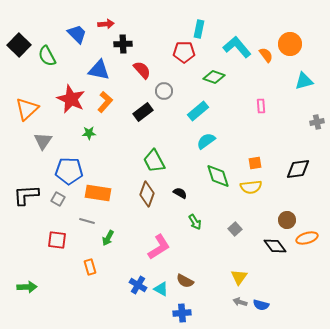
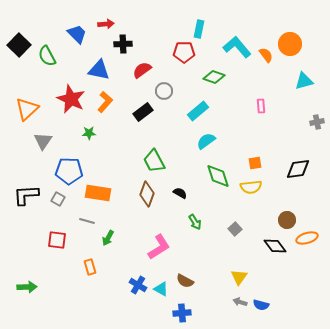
red semicircle at (142, 70): rotated 84 degrees counterclockwise
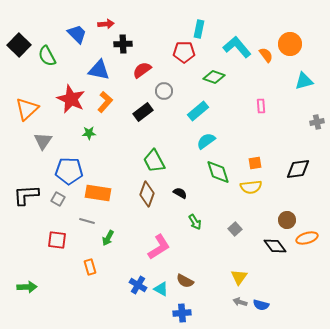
green diamond at (218, 176): moved 4 px up
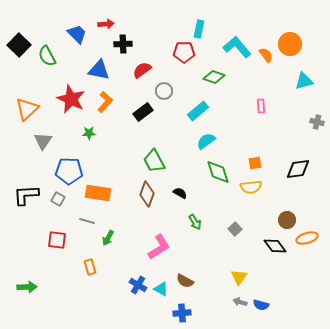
gray cross at (317, 122): rotated 24 degrees clockwise
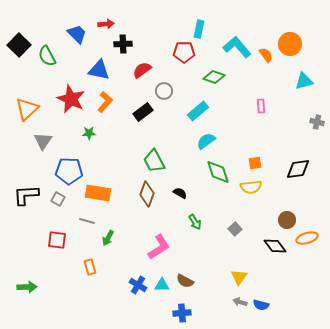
cyan triangle at (161, 289): moved 1 px right, 4 px up; rotated 28 degrees counterclockwise
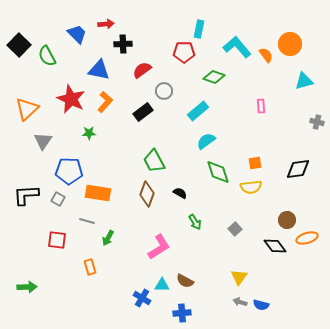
blue cross at (138, 285): moved 4 px right, 13 px down
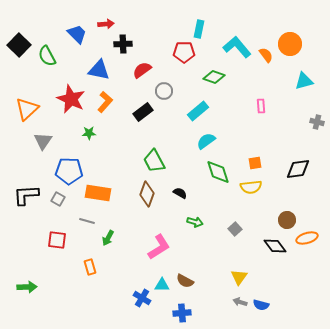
green arrow at (195, 222): rotated 42 degrees counterclockwise
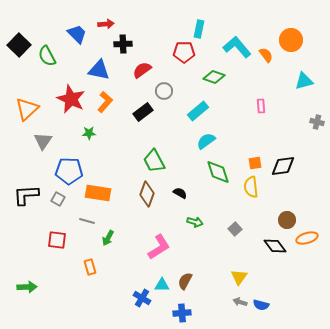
orange circle at (290, 44): moved 1 px right, 4 px up
black diamond at (298, 169): moved 15 px left, 3 px up
yellow semicircle at (251, 187): rotated 90 degrees clockwise
brown semicircle at (185, 281): rotated 90 degrees clockwise
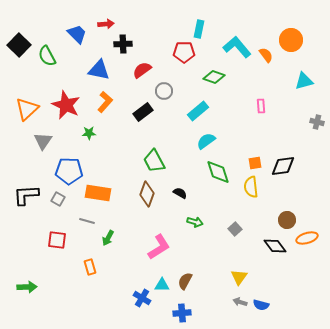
red star at (71, 99): moved 5 px left, 6 px down
